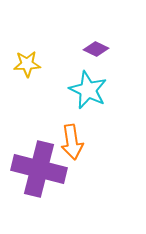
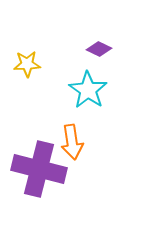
purple diamond: moved 3 px right
cyan star: rotated 9 degrees clockwise
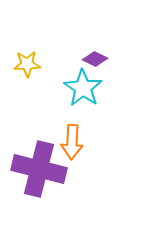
purple diamond: moved 4 px left, 10 px down
cyan star: moved 5 px left, 2 px up
orange arrow: rotated 12 degrees clockwise
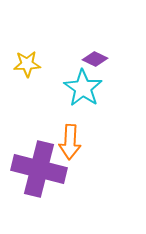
orange arrow: moved 2 px left
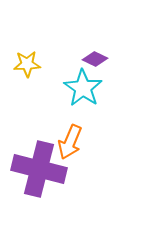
orange arrow: rotated 20 degrees clockwise
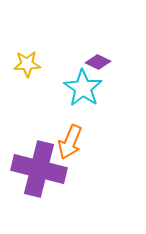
purple diamond: moved 3 px right, 3 px down
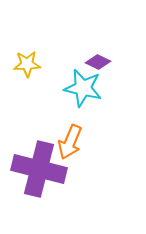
cyan star: rotated 21 degrees counterclockwise
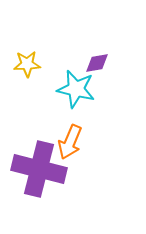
purple diamond: moved 1 px left, 1 px down; rotated 35 degrees counterclockwise
cyan star: moved 7 px left, 1 px down
